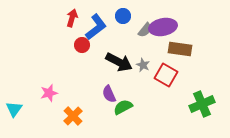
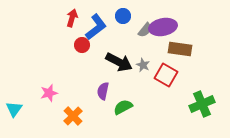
purple semicircle: moved 6 px left, 3 px up; rotated 36 degrees clockwise
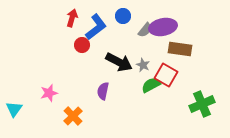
green semicircle: moved 28 px right, 22 px up
